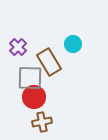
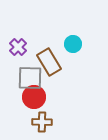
brown cross: rotated 12 degrees clockwise
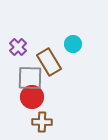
red circle: moved 2 px left
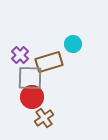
purple cross: moved 2 px right, 8 px down
brown rectangle: rotated 76 degrees counterclockwise
brown cross: moved 2 px right, 4 px up; rotated 36 degrees counterclockwise
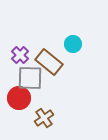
brown rectangle: rotated 56 degrees clockwise
red circle: moved 13 px left, 1 px down
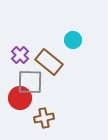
cyan circle: moved 4 px up
gray square: moved 4 px down
red circle: moved 1 px right
brown cross: rotated 24 degrees clockwise
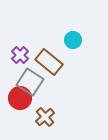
gray square: rotated 32 degrees clockwise
brown cross: moved 1 px right, 1 px up; rotated 30 degrees counterclockwise
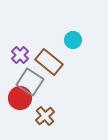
brown cross: moved 1 px up
